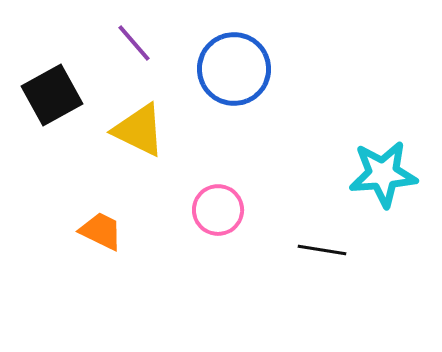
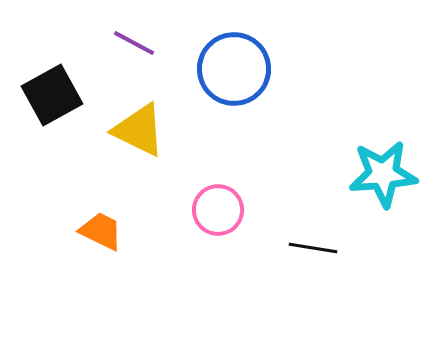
purple line: rotated 21 degrees counterclockwise
black line: moved 9 px left, 2 px up
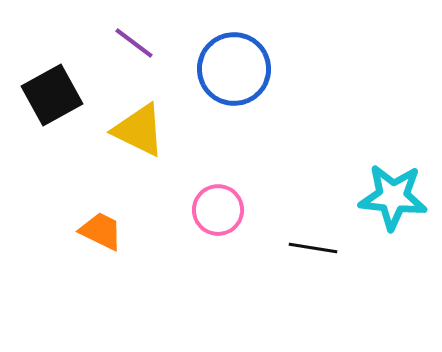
purple line: rotated 9 degrees clockwise
cyan star: moved 10 px right, 23 px down; rotated 10 degrees clockwise
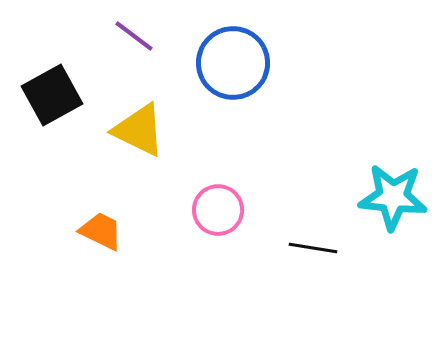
purple line: moved 7 px up
blue circle: moved 1 px left, 6 px up
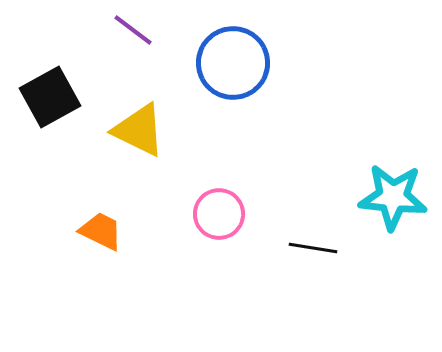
purple line: moved 1 px left, 6 px up
black square: moved 2 px left, 2 px down
pink circle: moved 1 px right, 4 px down
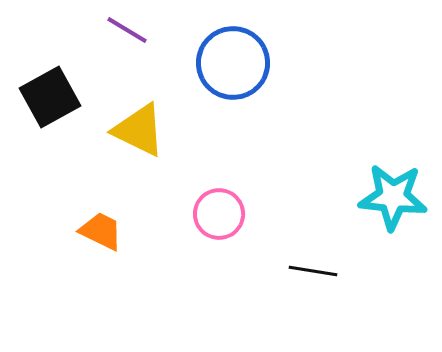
purple line: moved 6 px left; rotated 6 degrees counterclockwise
black line: moved 23 px down
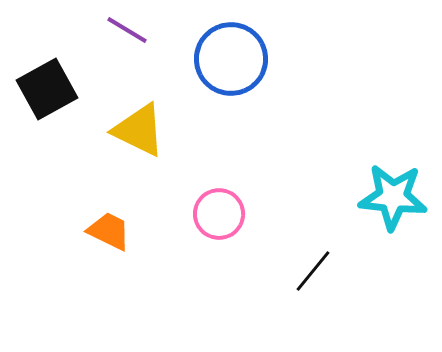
blue circle: moved 2 px left, 4 px up
black square: moved 3 px left, 8 px up
orange trapezoid: moved 8 px right
black line: rotated 60 degrees counterclockwise
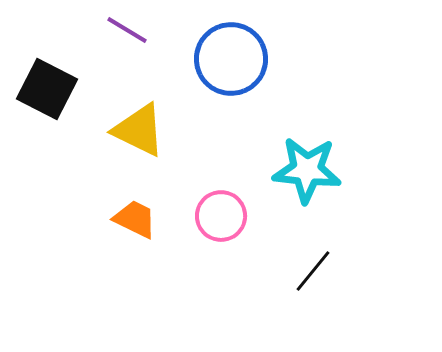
black square: rotated 34 degrees counterclockwise
cyan star: moved 86 px left, 27 px up
pink circle: moved 2 px right, 2 px down
orange trapezoid: moved 26 px right, 12 px up
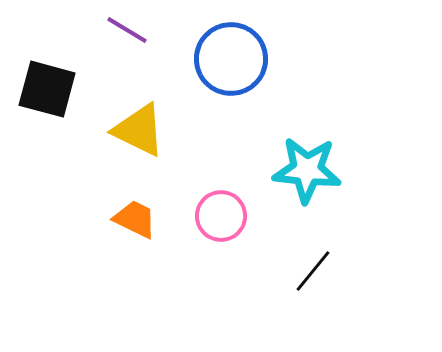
black square: rotated 12 degrees counterclockwise
